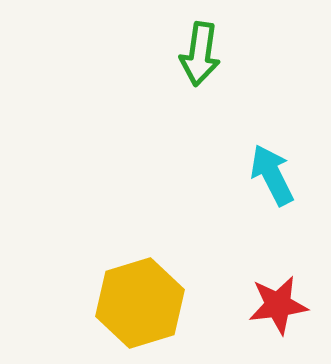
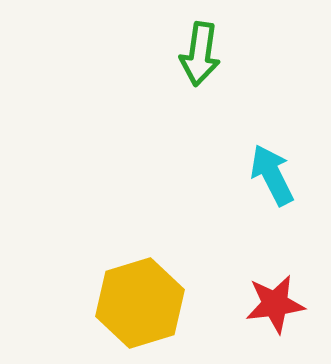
red star: moved 3 px left, 1 px up
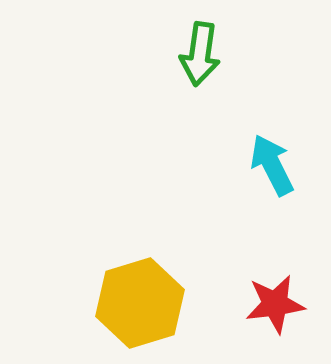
cyan arrow: moved 10 px up
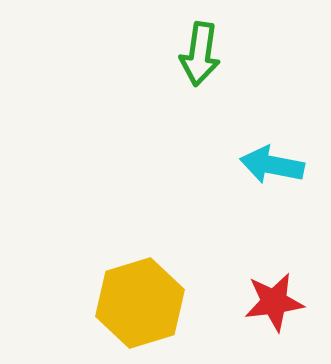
cyan arrow: rotated 52 degrees counterclockwise
red star: moved 1 px left, 2 px up
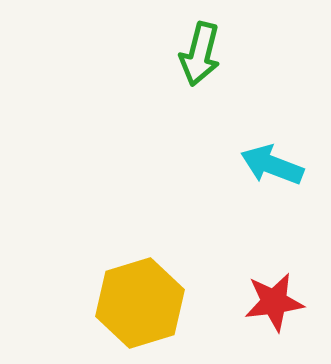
green arrow: rotated 6 degrees clockwise
cyan arrow: rotated 10 degrees clockwise
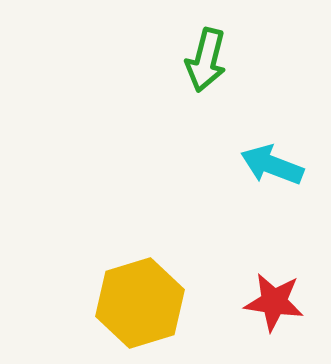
green arrow: moved 6 px right, 6 px down
red star: rotated 16 degrees clockwise
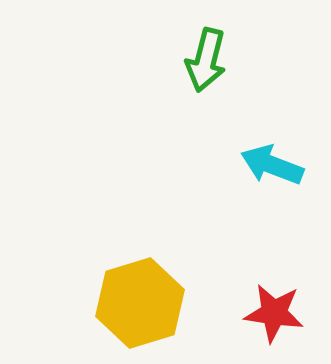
red star: moved 11 px down
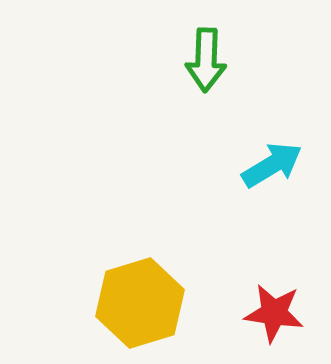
green arrow: rotated 12 degrees counterclockwise
cyan arrow: rotated 128 degrees clockwise
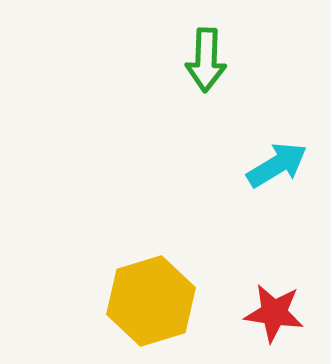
cyan arrow: moved 5 px right
yellow hexagon: moved 11 px right, 2 px up
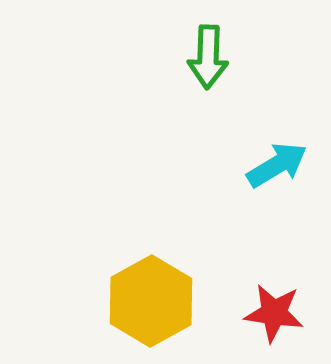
green arrow: moved 2 px right, 3 px up
yellow hexagon: rotated 12 degrees counterclockwise
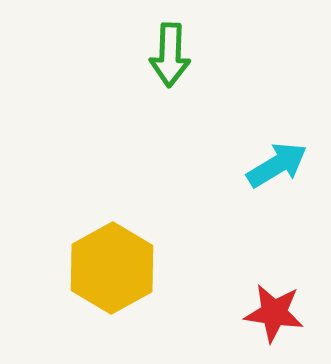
green arrow: moved 38 px left, 2 px up
yellow hexagon: moved 39 px left, 33 px up
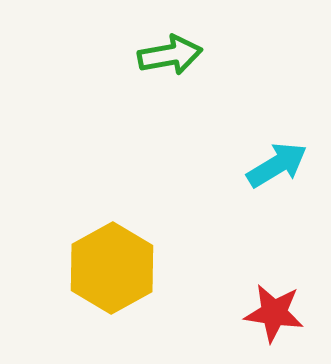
green arrow: rotated 102 degrees counterclockwise
